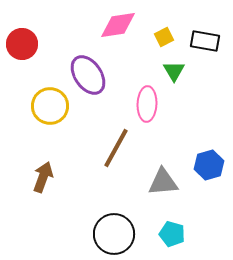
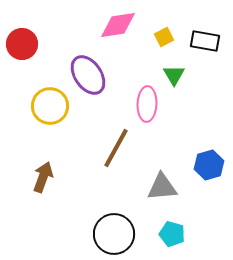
green triangle: moved 4 px down
gray triangle: moved 1 px left, 5 px down
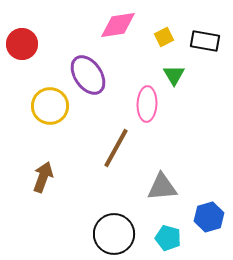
blue hexagon: moved 52 px down
cyan pentagon: moved 4 px left, 4 px down
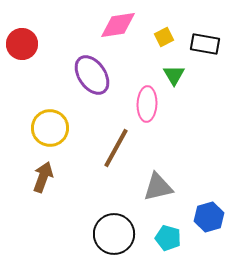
black rectangle: moved 3 px down
purple ellipse: moved 4 px right
yellow circle: moved 22 px down
gray triangle: moved 4 px left; rotated 8 degrees counterclockwise
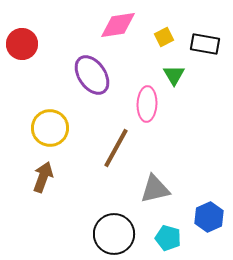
gray triangle: moved 3 px left, 2 px down
blue hexagon: rotated 8 degrees counterclockwise
